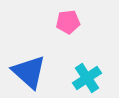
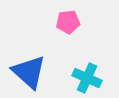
cyan cross: rotated 32 degrees counterclockwise
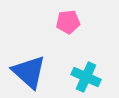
cyan cross: moved 1 px left, 1 px up
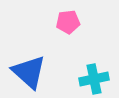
cyan cross: moved 8 px right, 2 px down; rotated 36 degrees counterclockwise
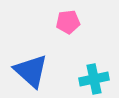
blue triangle: moved 2 px right, 1 px up
